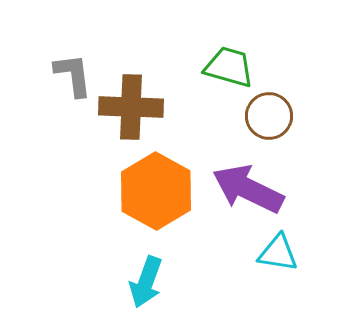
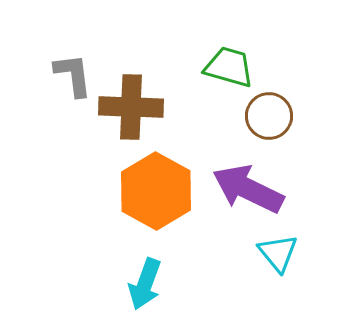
cyan triangle: rotated 42 degrees clockwise
cyan arrow: moved 1 px left, 2 px down
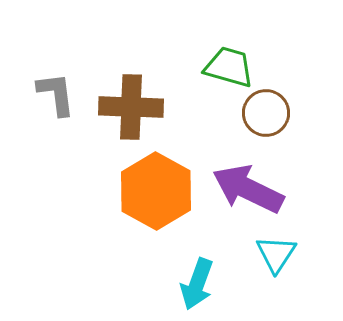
gray L-shape: moved 17 px left, 19 px down
brown circle: moved 3 px left, 3 px up
cyan triangle: moved 2 px left, 1 px down; rotated 12 degrees clockwise
cyan arrow: moved 52 px right
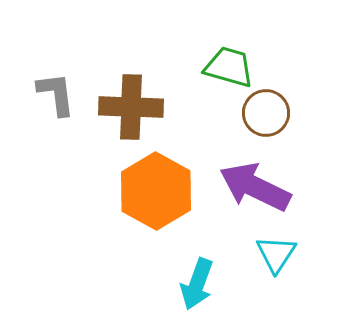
purple arrow: moved 7 px right, 2 px up
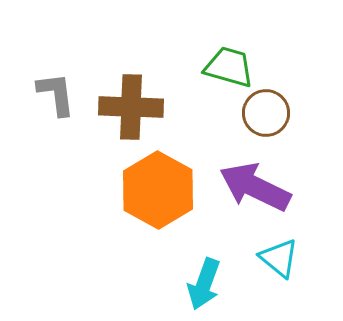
orange hexagon: moved 2 px right, 1 px up
cyan triangle: moved 3 px right, 4 px down; rotated 24 degrees counterclockwise
cyan arrow: moved 7 px right
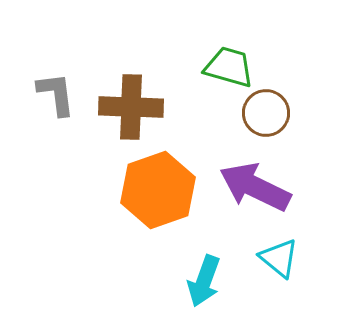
orange hexagon: rotated 12 degrees clockwise
cyan arrow: moved 3 px up
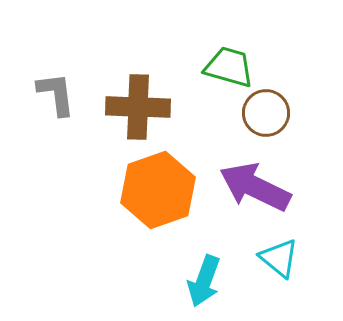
brown cross: moved 7 px right
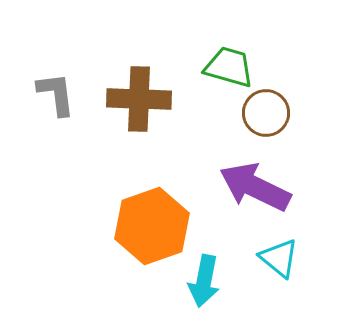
brown cross: moved 1 px right, 8 px up
orange hexagon: moved 6 px left, 36 px down
cyan arrow: rotated 9 degrees counterclockwise
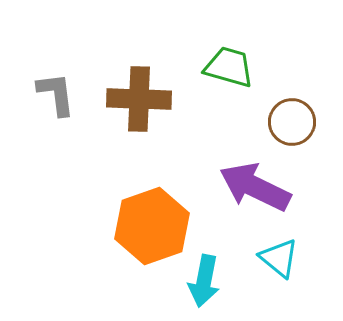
brown circle: moved 26 px right, 9 px down
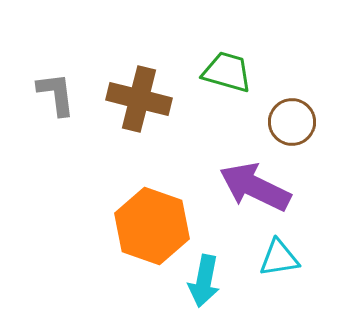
green trapezoid: moved 2 px left, 5 px down
brown cross: rotated 12 degrees clockwise
orange hexagon: rotated 22 degrees counterclockwise
cyan triangle: rotated 48 degrees counterclockwise
